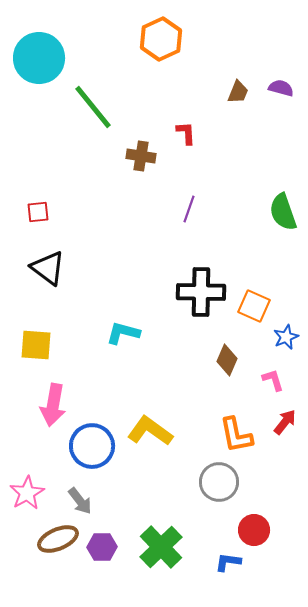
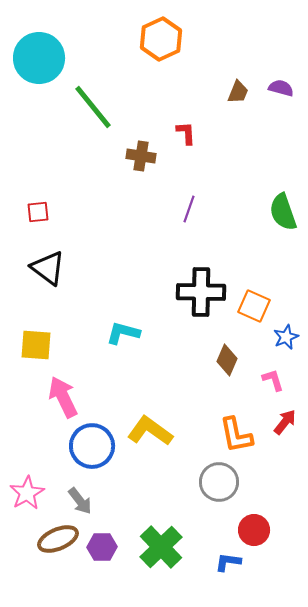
pink arrow: moved 10 px right, 8 px up; rotated 144 degrees clockwise
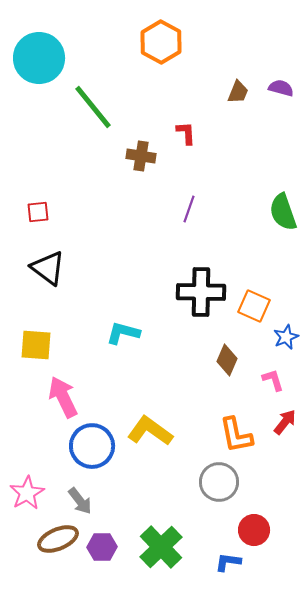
orange hexagon: moved 3 px down; rotated 6 degrees counterclockwise
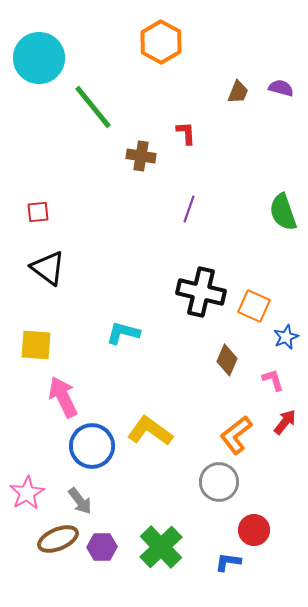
black cross: rotated 12 degrees clockwise
orange L-shape: rotated 63 degrees clockwise
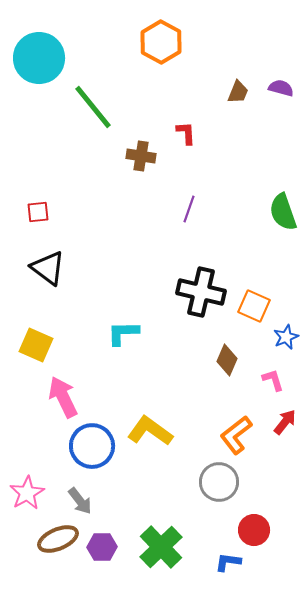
cyan L-shape: rotated 16 degrees counterclockwise
yellow square: rotated 20 degrees clockwise
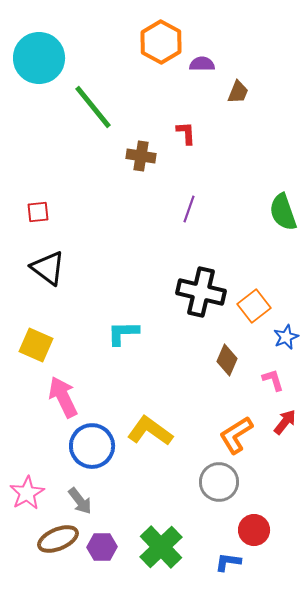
purple semicircle: moved 79 px left, 24 px up; rotated 15 degrees counterclockwise
orange square: rotated 28 degrees clockwise
orange L-shape: rotated 6 degrees clockwise
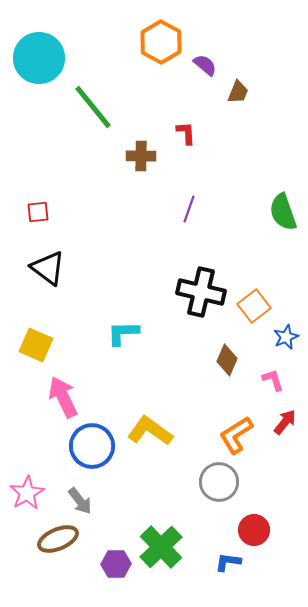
purple semicircle: moved 3 px right, 1 px down; rotated 40 degrees clockwise
brown cross: rotated 8 degrees counterclockwise
purple hexagon: moved 14 px right, 17 px down
